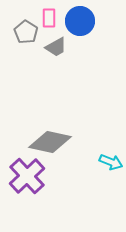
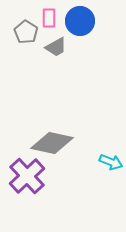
gray diamond: moved 2 px right, 1 px down
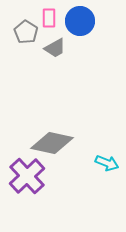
gray trapezoid: moved 1 px left, 1 px down
cyan arrow: moved 4 px left, 1 px down
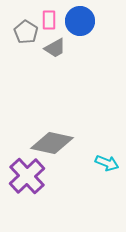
pink rectangle: moved 2 px down
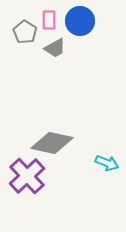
gray pentagon: moved 1 px left
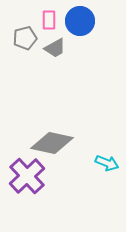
gray pentagon: moved 6 px down; rotated 25 degrees clockwise
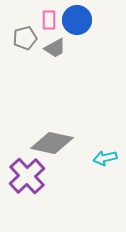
blue circle: moved 3 px left, 1 px up
cyan arrow: moved 2 px left, 5 px up; rotated 145 degrees clockwise
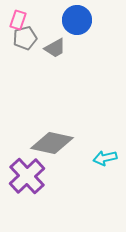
pink rectangle: moved 31 px left; rotated 18 degrees clockwise
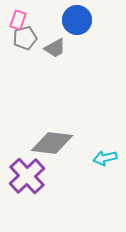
gray diamond: rotated 6 degrees counterclockwise
